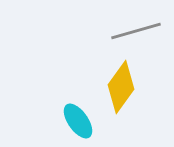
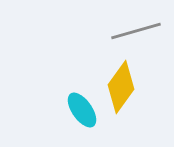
cyan ellipse: moved 4 px right, 11 px up
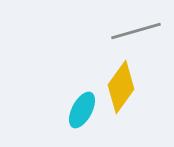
cyan ellipse: rotated 63 degrees clockwise
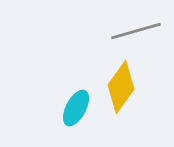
cyan ellipse: moved 6 px left, 2 px up
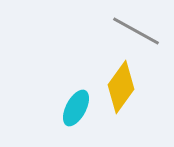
gray line: rotated 45 degrees clockwise
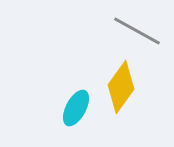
gray line: moved 1 px right
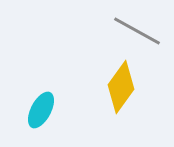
cyan ellipse: moved 35 px left, 2 px down
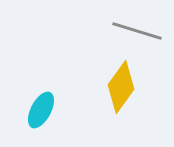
gray line: rotated 12 degrees counterclockwise
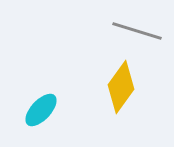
cyan ellipse: rotated 15 degrees clockwise
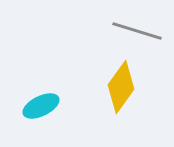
cyan ellipse: moved 4 px up; rotated 21 degrees clockwise
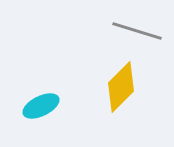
yellow diamond: rotated 9 degrees clockwise
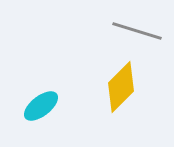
cyan ellipse: rotated 12 degrees counterclockwise
